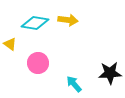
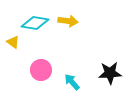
yellow arrow: moved 1 px down
yellow triangle: moved 3 px right, 2 px up
pink circle: moved 3 px right, 7 px down
cyan arrow: moved 2 px left, 2 px up
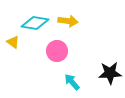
pink circle: moved 16 px right, 19 px up
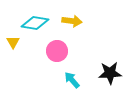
yellow arrow: moved 4 px right
yellow triangle: rotated 24 degrees clockwise
cyan arrow: moved 2 px up
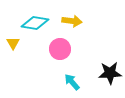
yellow triangle: moved 1 px down
pink circle: moved 3 px right, 2 px up
cyan arrow: moved 2 px down
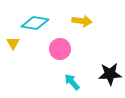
yellow arrow: moved 10 px right
black star: moved 1 px down
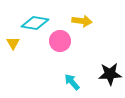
pink circle: moved 8 px up
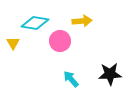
yellow arrow: rotated 12 degrees counterclockwise
cyan arrow: moved 1 px left, 3 px up
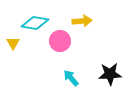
cyan arrow: moved 1 px up
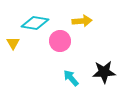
black star: moved 6 px left, 2 px up
